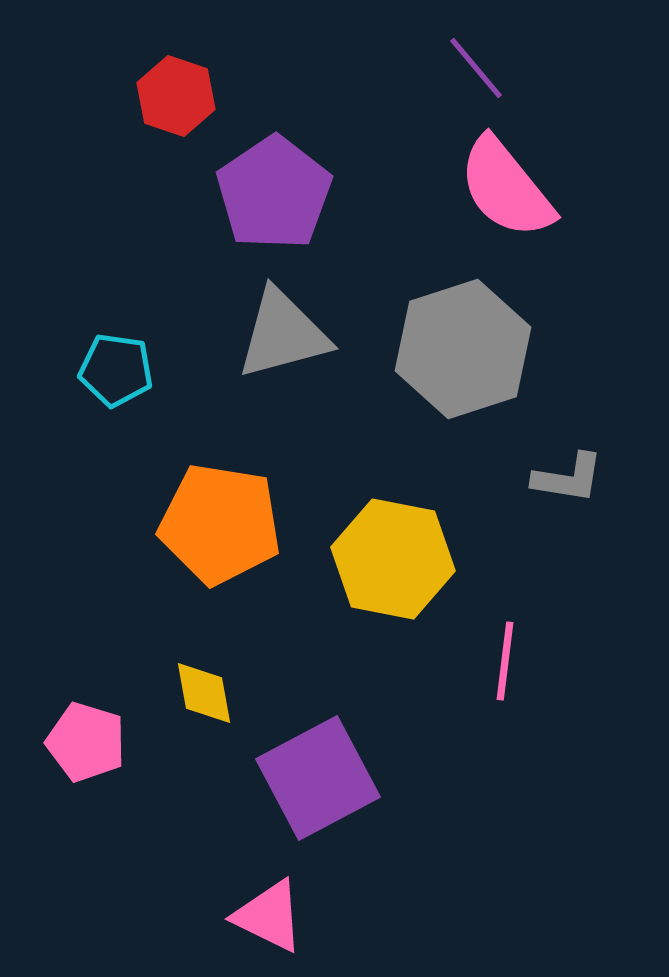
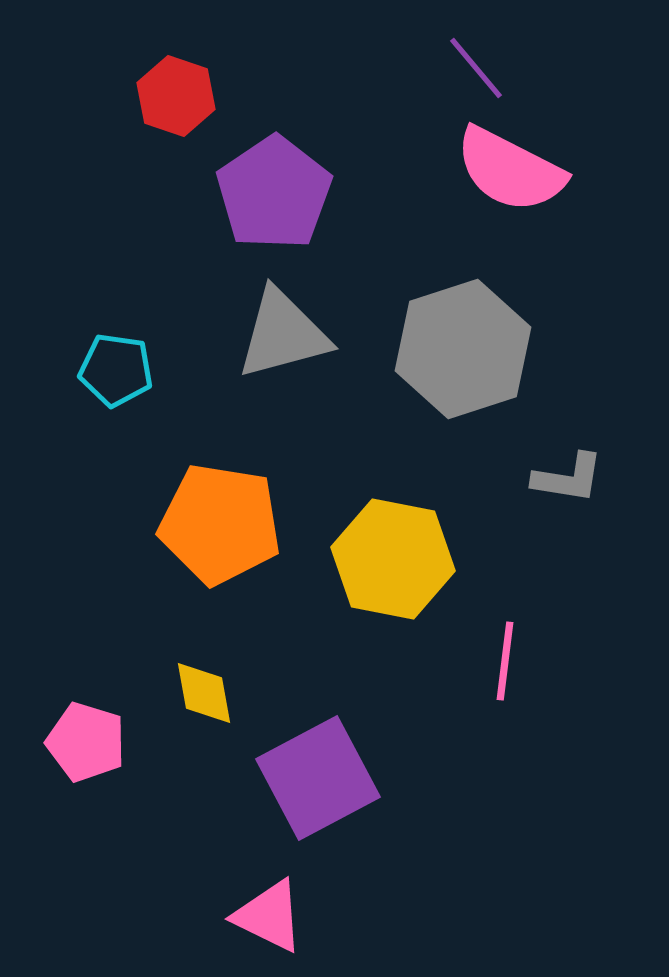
pink semicircle: moved 4 px right, 18 px up; rotated 24 degrees counterclockwise
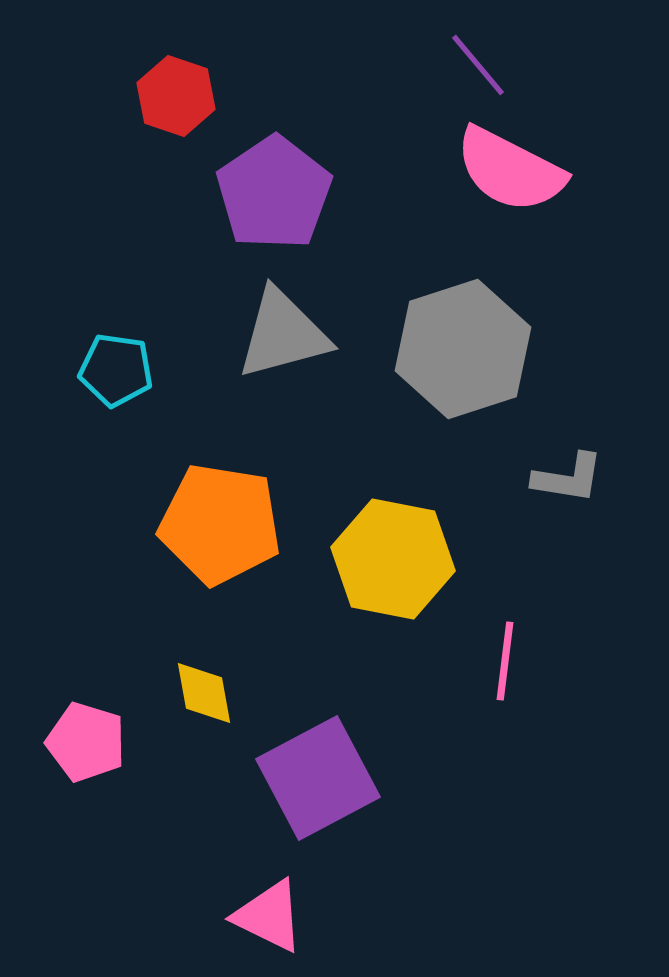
purple line: moved 2 px right, 3 px up
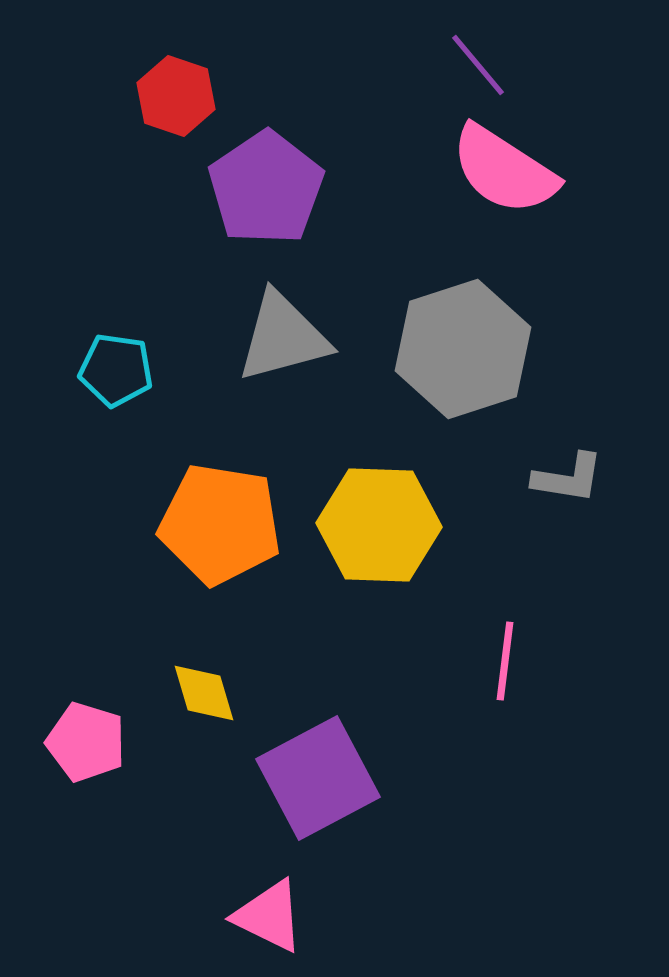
pink semicircle: moved 6 px left; rotated 6 degrees clockwise
purple pentagon: moved 8 px left, 5 px up
gray triangle: moved 3 px down
yellow hexagon: moved 14 px left, 34 px up; rotated 9 degrees counterclockwise
yellow diamond: rotated 6 degrees counterclockwise
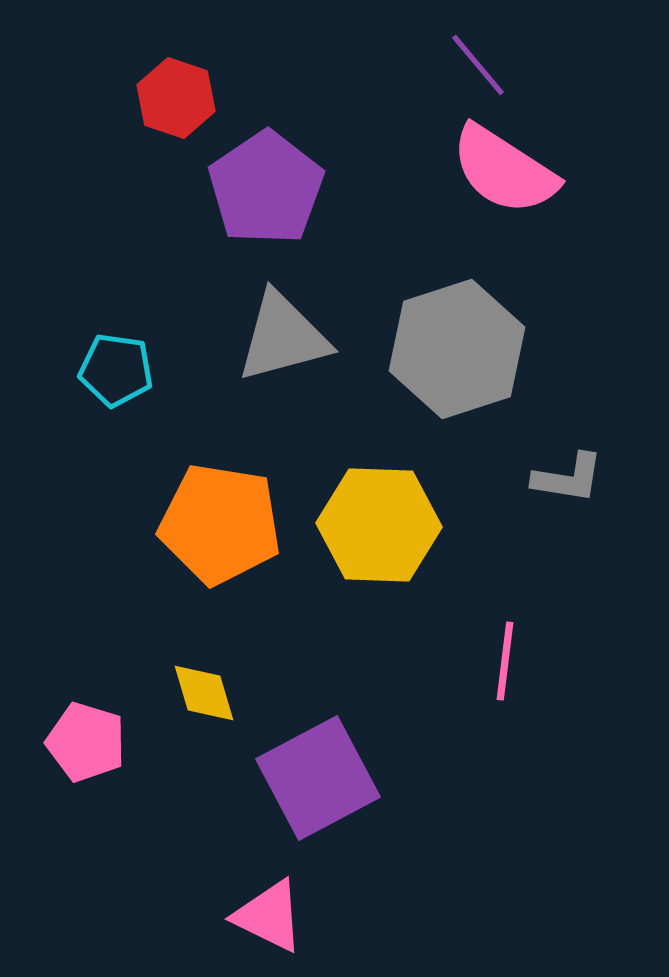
red hexagon: moved 2 px down
gray hexagon: moved 6 px left
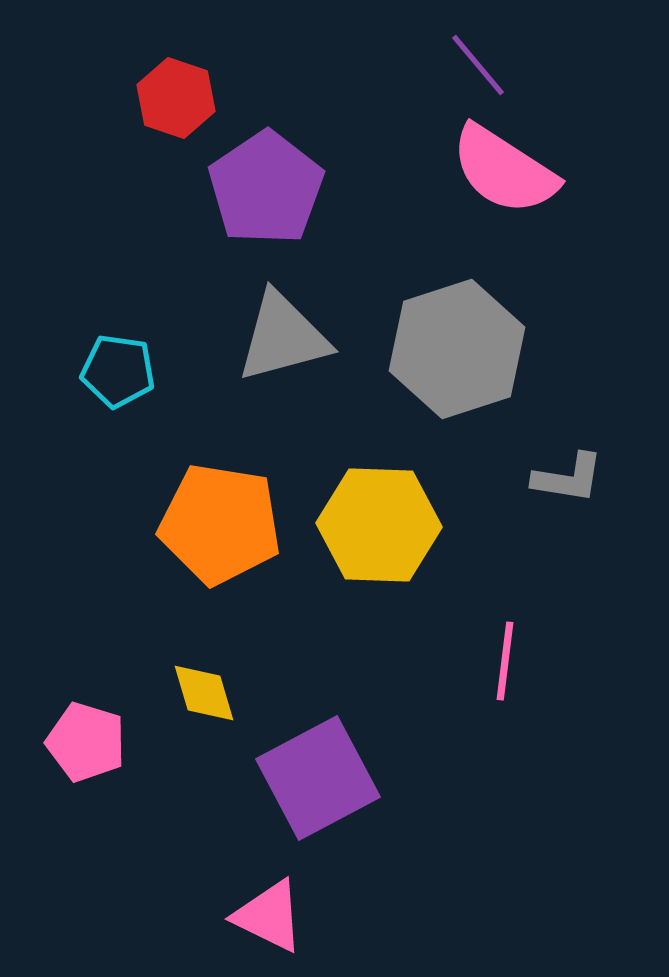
cyan pentagon: moved 2 px right, 1 px down
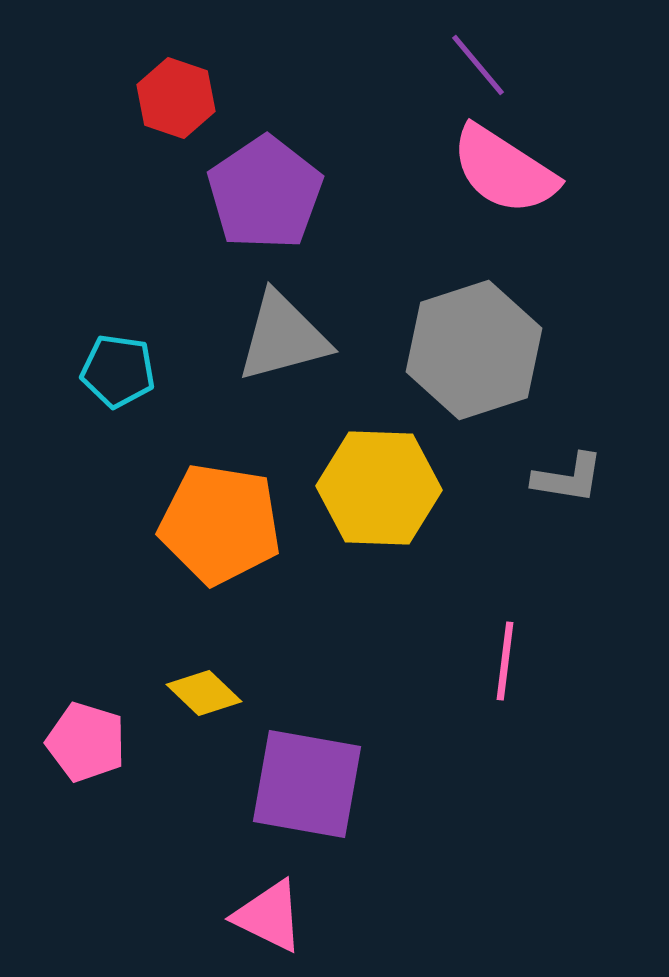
purple pentagon: moved 1 px left, 5 px down
gray hexagon: moved 17 px right, 1 px down
yellow hexagon: moved 37 px up
yellow diamond: rotated 30 degrees counterclockwise
purple square: moved 11 px left, 6 px down; rotated 38 degrees clockwise
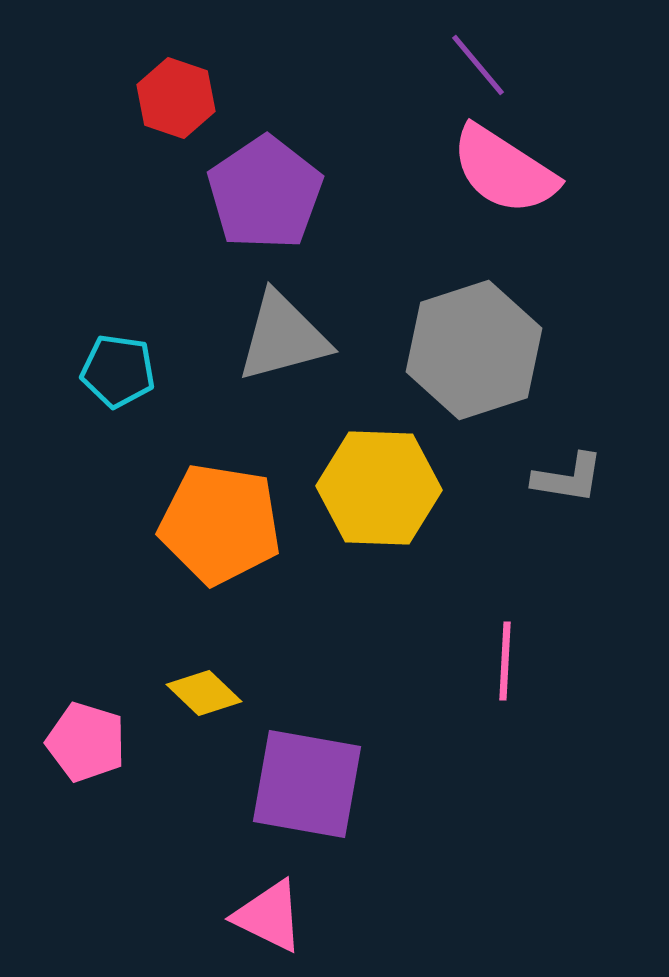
pink line: rotated 4 degrees counterclockwise
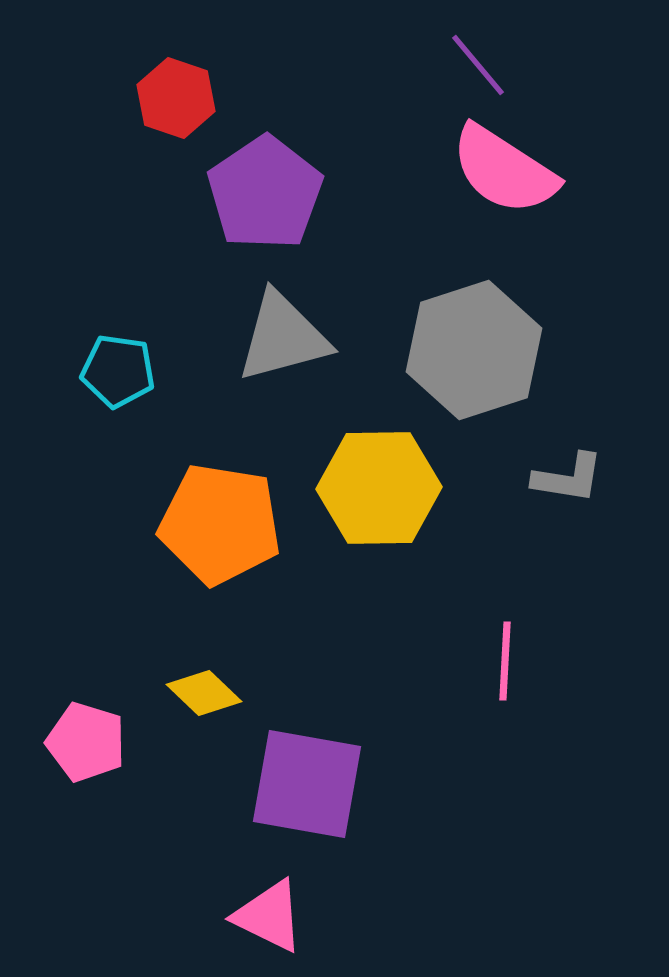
yellow hexagon: rotated 3 degrees counterclockwise
